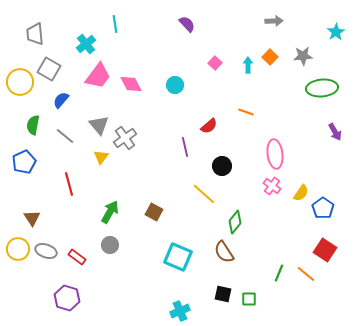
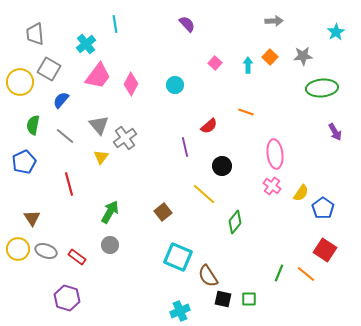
pink diamond at (131, 84): rotated 55 degrees clockwise
brown square at (154, 212): moved 9 px right; rotated 24 degrees clockwise
brown semicircle at (224, 252): moved 16 px left, 24 px down
black square at (223, 294): moved 5 px down
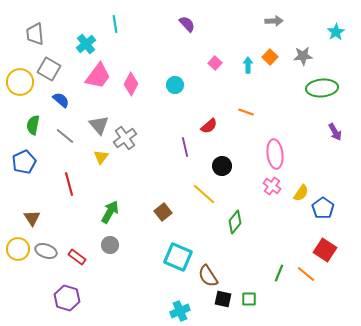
blue semicircle at (61, 100): rotated 90 degrees clockwise
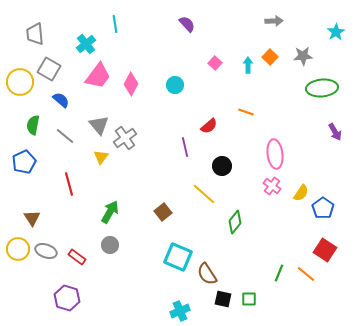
brown semicircle at (208, 276): moved 1 px left, 2 px up
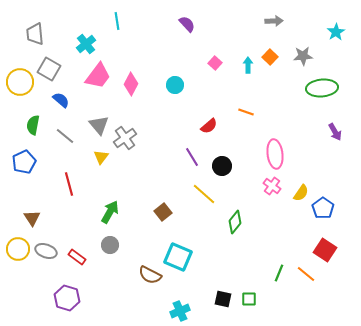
cyan line at (115, 24): moved 2 px right, 3 px up
purple line at (185, 147): moved 7 px right, 10 px down; rotated 18 degrees counterclockwise
brown semicircle at (207, 274): moved 57 px left, 1 px down; rotated 30 degrees counterclockwise
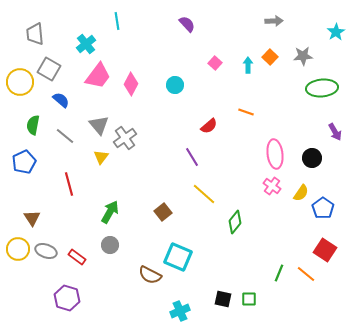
black circle at (222, 166): moved 90 px right, 8 px up
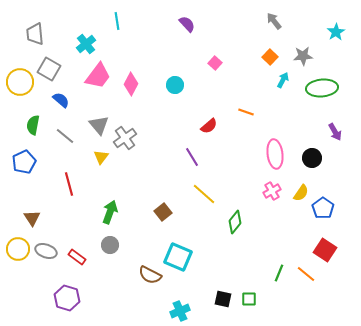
gray arrow at (274, 21): rotated 126 degrees counterclockwise
cyan arrow at (248, 65): moved 35 px right, 15 px down; rotated 28 degrees clockwise
pink cross at (272, 186): moved 5 px down; rotated 24 degrees clockwise
green arrow at (110, 212): rotated 10 degrees counterclockwise
